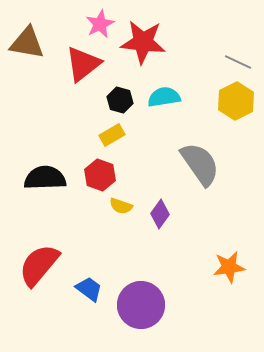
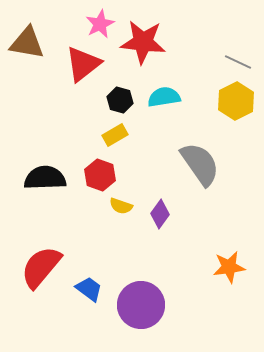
yellow rectangle: moved 3 px right
red semicircle: moved 2 px right, 2 px down
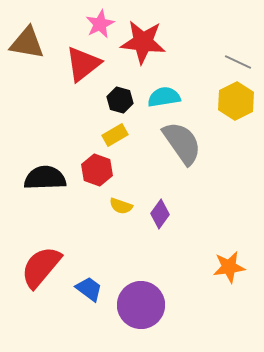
gray semicircle: moved 18 px left, 21 px up
red hexagon: moved 3 px left, 5 px up
